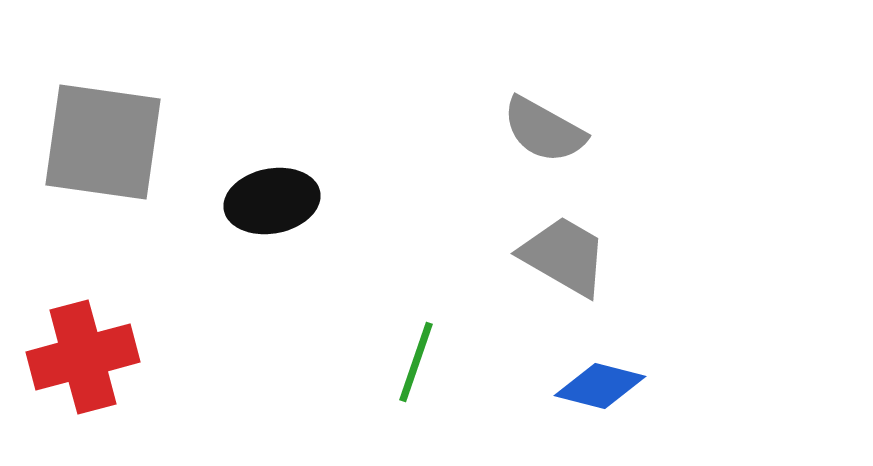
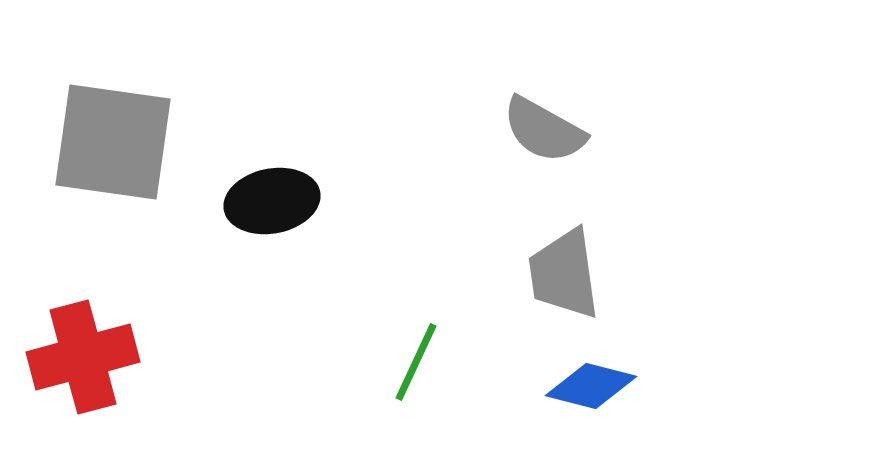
gray square: moved 10 px right
gray trapezoid: moved 18 px down; rotated 128 degrees counterclockwise
green line: rotated 6 degrees clockwise
blue diamond: moved 9 px left
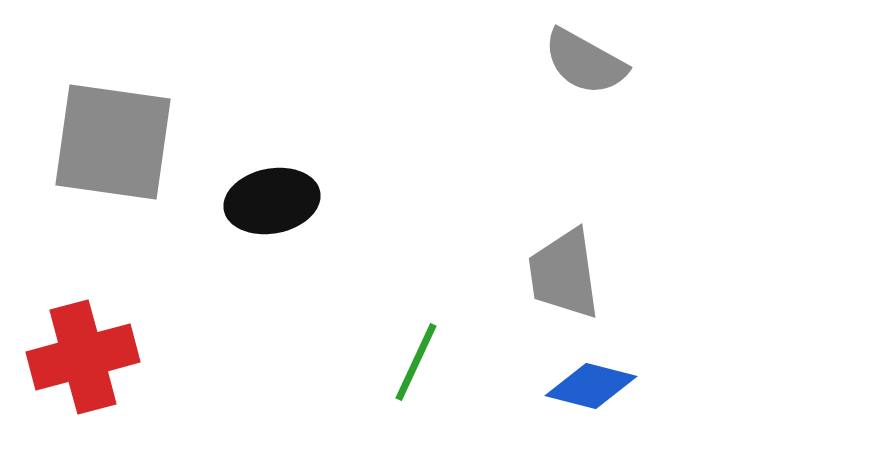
gray semicircle: moved 41 px right, 68 px up
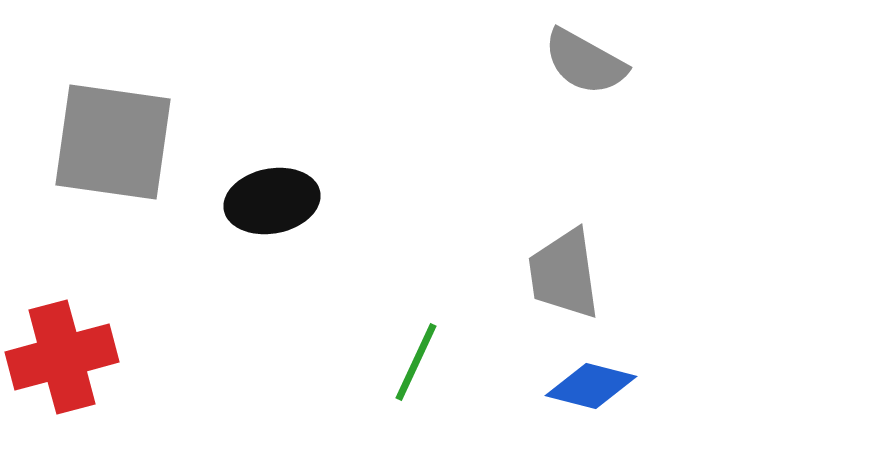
red cross: moved 21 px left
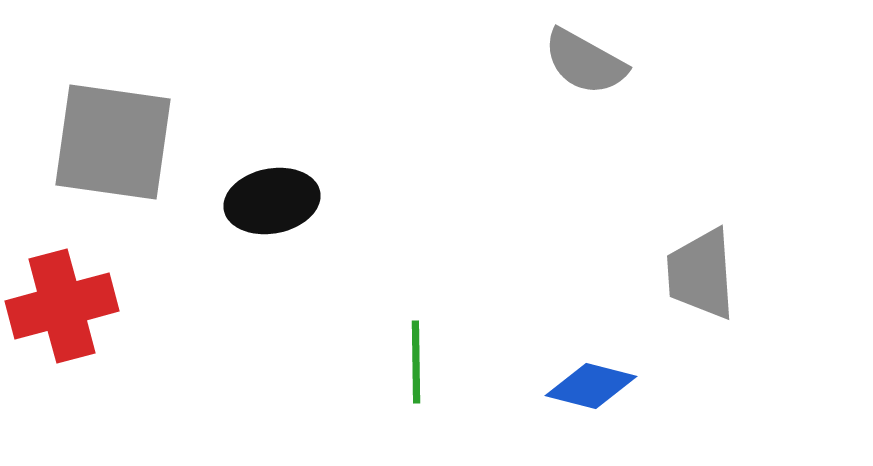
gray trapezoid: moved 137 px right; rotated 4 degrees clockwise
red cross: moved 51 px up
green line: rotated 26 degrees counterclockwise
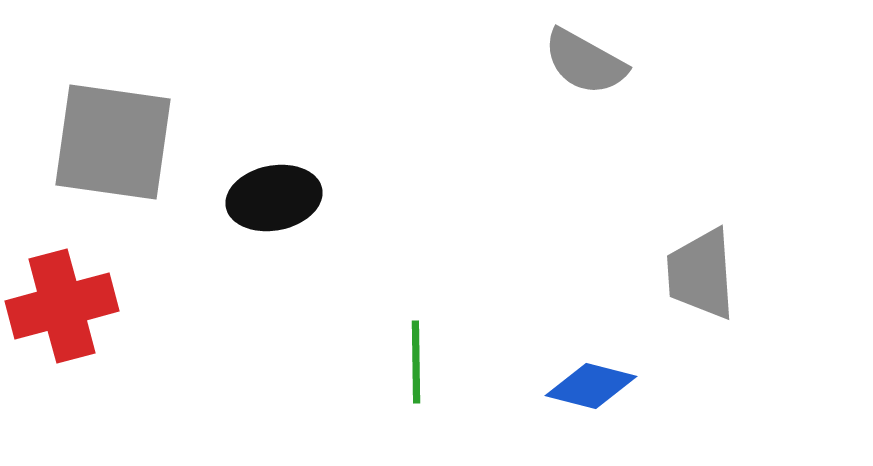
black ellipse: moved 2 px right, 3 px up
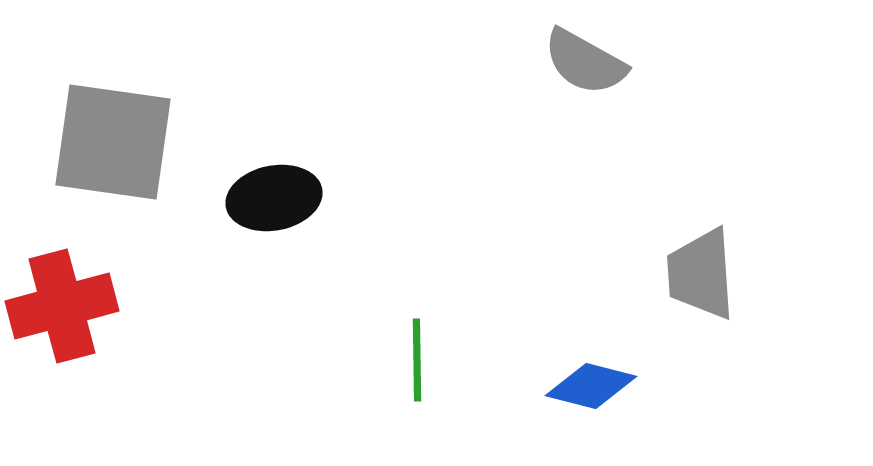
green line: moved 1 px right, 2 px up
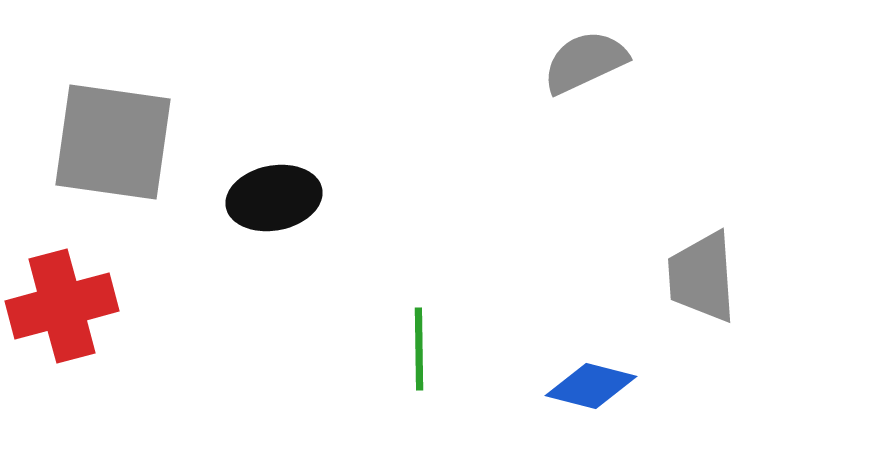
gray semicircle: rotated 126 degrees clockwise
gray trapezoid: moved 1 px right, 3 px down
green line: moved 2 px right, 11 px up
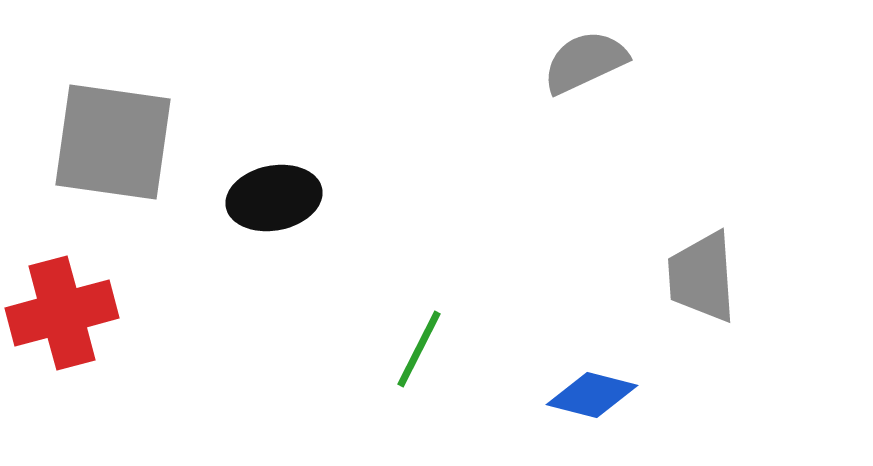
red cross: moved 7 px down
green line: rotated 28 degrees clockwise
blue diamond: moved 1 px right, 9 px down
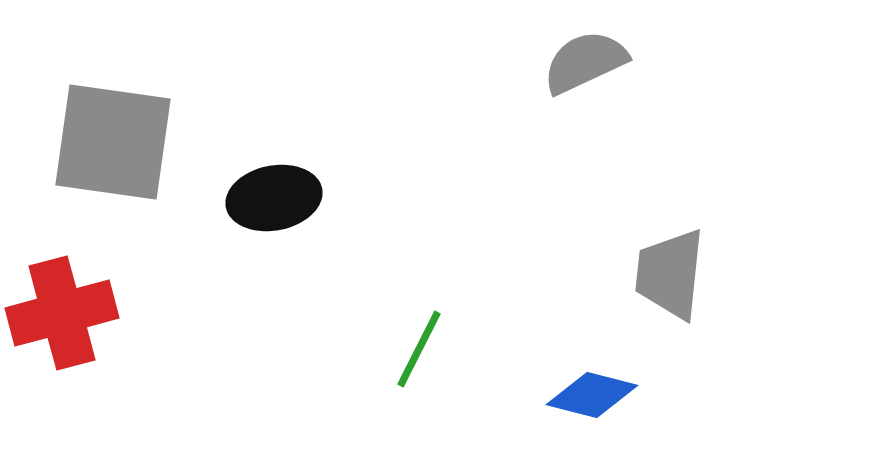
gray trapezoid: moved 32 px left, 3 px up; rotated 10 degrees clockwise
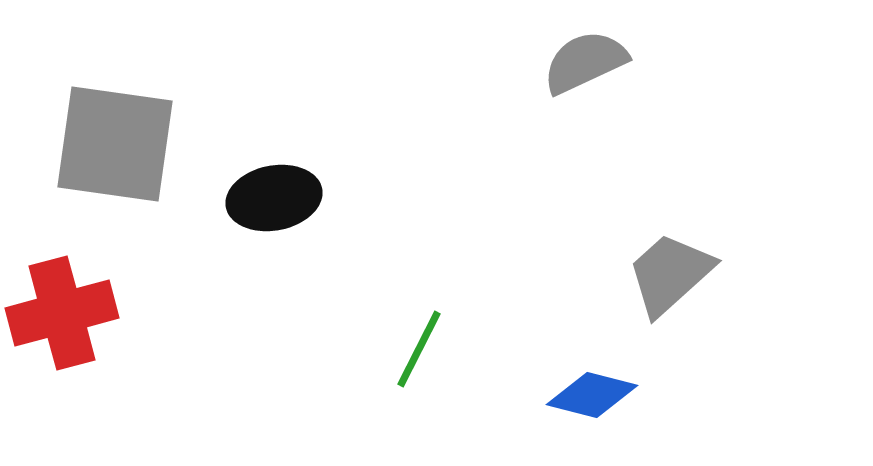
gray square: moved 2 px right, 2 px down
gray trapezoid: rotated 42 degrees clockwise
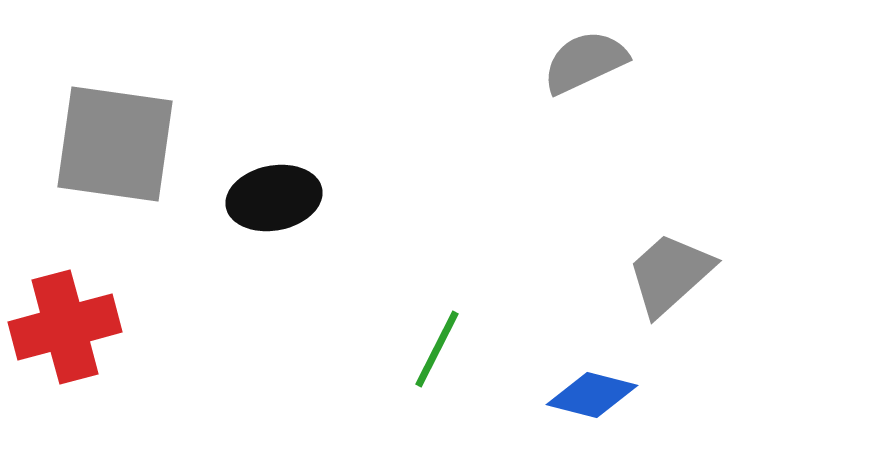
red cross: moved 3 px right, 14 px down
green line: moved 18 px right
